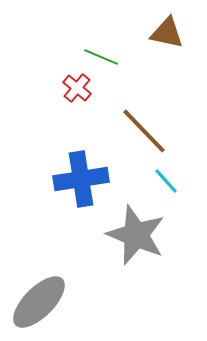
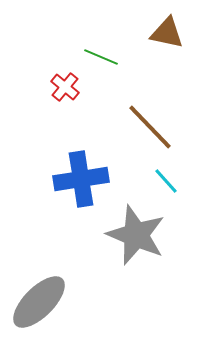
red cross: moved 12 px left, 1 px up
brown line: moved 6 px right, 4 px up
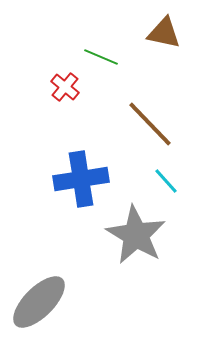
brown triangle: moved 3 px left
brown line: moved 3 px up
gray star: rotated 8 degrees clockwise
